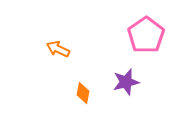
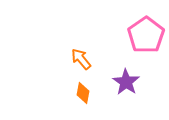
orange arrow: moved 23 px right, 10 px down; rotated 25 degrees clockwise
purple star: rotated 24 degrees counterclockwise
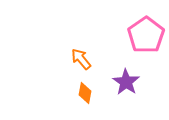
orange diamond: moved 2 px right
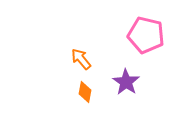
pink pentagon: rotated 24 degrees counterclockwise
orange diamond: moved 1 px up
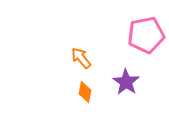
pink pentagon: rotated 24 degrees counterclockwise
orange arrow: moved 1 px up
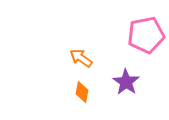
orange arrow: rotated 15 degrees counterclockwise
orange diamond: moved 3 px left
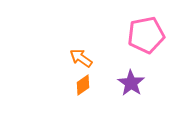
purple star: moved 5 px right, 1 px down
orange diamond: moved 1 px right, 7 px up; rotated 45 degrees clockwise
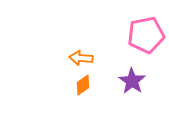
orange arrow: rotated 30 degrees counterclockwise
purple star: moved 1 px right, 2 px up
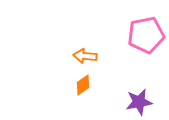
orange arrow: moved 4 px right, 2 px up
purple star: moved 7 px right, 21 px down; rotated 28 degrees clockwise
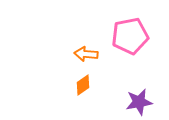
pink pentagon: moved 16 px left, 1 px down
orange arrow: moved 1 px right, 2 px up
